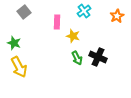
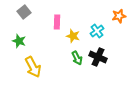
cyan cross: moved 13 px right, 20 px down
orange star: moved 2 px right; rotated 16 degrees clockwise
green star: moved 5 px right, 2 px up
yellow arrow: moved 14 px right
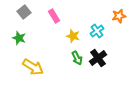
pink rectangle: moved 3 px left, 6 px up; rotated 32 degrees counterclockwise
green star: moved 3 px up
black cross: moved 1 px down; rotated 30 degrees clockwise
yellow arrow: rotated 30 degrees counterclockwise
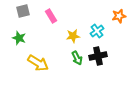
gray square: moved 1 px left, 1 px up; rotated 24 degrees clockwise
pink rectangle: moved 3 px left
yellow star: rotated 24 degrees counterclockwise
black cross: moved 2 px up; rotated 24 degrees clockwise
yellow arrow: moved 5 px right, 4 px up
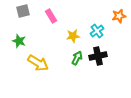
green star: moved 3 px down
green arrow: rotated 128 degrees counterclockwise
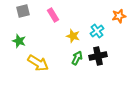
pink rectangle: moved 2 px right, 1 px up
yellow star: rotated 24 degrees clockwise
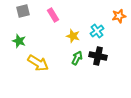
black cross: rotated 24 degrees clockwise
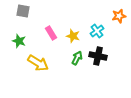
gray square: rotated 24 degrees clockwise
pink rectangle: moved 2 px left, 18 px down
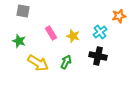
cyan cross: moved 3 px right, 1 px down
green arrow: moved 11 px left, 4 px down
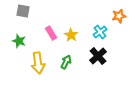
yellow star: moved 2 px left, 1 px up; rotated 16 degrees clockwise
black cross: rotated 36 degrees clockwise
yellow arrow: rotated 50 degrees clockwise
